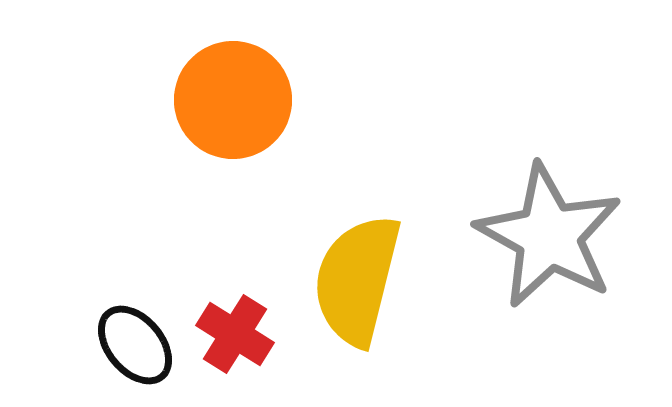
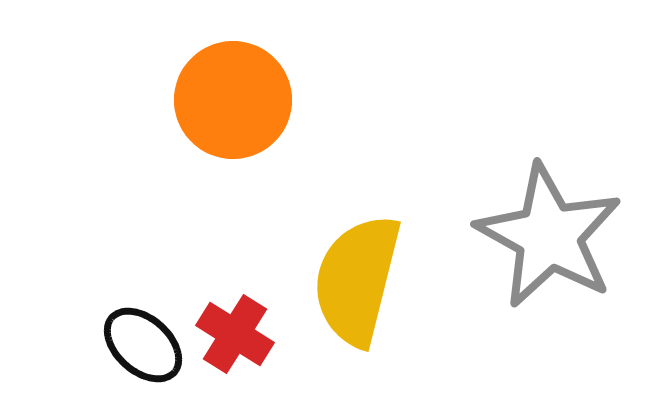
black ellipse: moved 8 px right; rotated 8 degrees counterclockwise
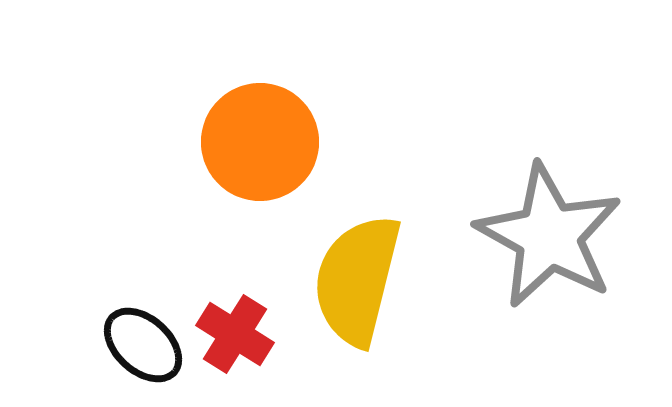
orange circle: moved 27 px right, 42 px down
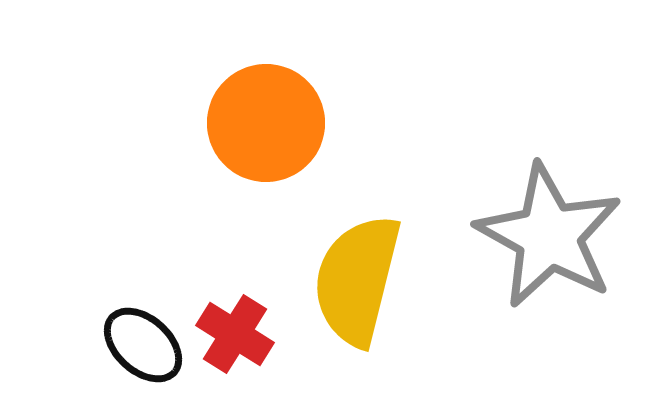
orange circle: moved 6 px right, 19 px up
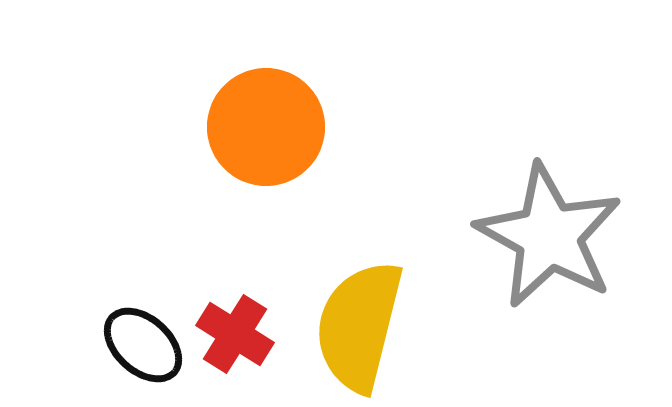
orange circle: moved 4 px down
yellow semicircle: moved 2 px right, 46 px down
